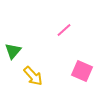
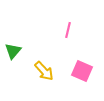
pink line: moved 4 px right; rotated 35 degrees counterclockwise
yellow arrow: moved 11 px right, 5 px up
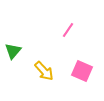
pink line: rotated 21 degrees clockwise
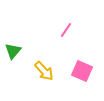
pink line: moved 2 px left
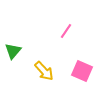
pink line: moved 1 px down
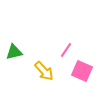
pink line: moved 19 px down
green triangle: moved 1 px right, 1 px down; rotated 36 degrees clockwise
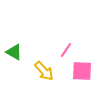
green triangle: rotated 42 degrees clockwise
pink square: rotated 20 degrees counterclockwise
